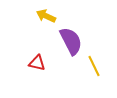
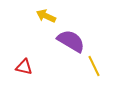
purple semicircle: rotated 32 degrees counterclockwise
red triangle: moved 13 px left, 4 px down
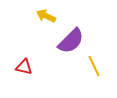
purple semicircle: rotated 104 degrees clockwise
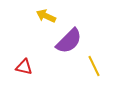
purple semicircle: moved 2 px left
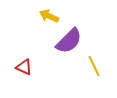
yellow arrow: moved 3 px right
red triangle: rotated 12 degrees clockwise
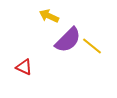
purple semicircle: moved 1 px left, 1 px up
yellow line: moved 2 px left, 20 px up; rotated 25 degrees counterclockwise
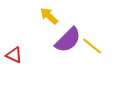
yellow arrow: rotated 18 degrees clockwise
red triangle: moved 10 px left, 12 px up
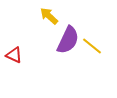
purple semicircle: rotated 20 degrees counterclockwise
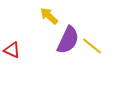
red triangle: moved 2 px left, 5 px up
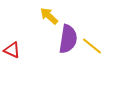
purple semicircle: moved 1 px up; rotated 16 degrees counterclockwise
